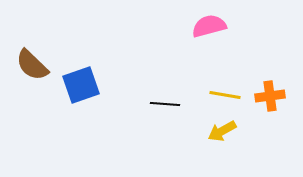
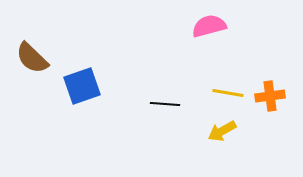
brown semicircle: moved 7 px up
blue square: moved 1 px right, 1 px down
yellow line: moved 3 px right, 2 px up
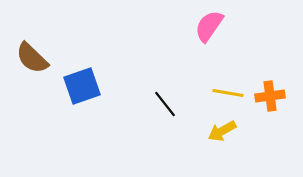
pink semicircle: rotated 40 degrees counterclockwise
black line: rotated 48 degrees clockwise
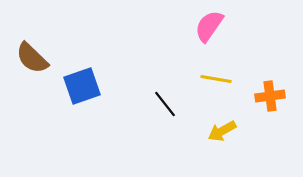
yellow line: moved 12 px left, 14 px up
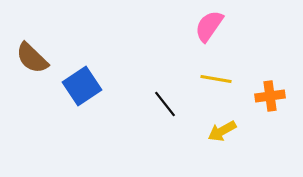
blue square: rotated 15 degrees counterclockwise
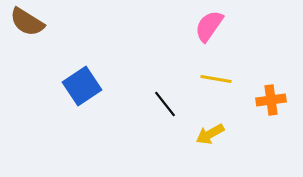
brown semicircle: moved 5 px left, 36 px up; rotated 12 degrees counterclockwise
orange cross: moved 1 px right, 4 px down
yellow arrow: moved 12 px left, 3 px down
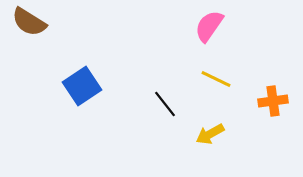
brown semicircle: moved 2 px right
yellow line: rotated 16 degrees clockwise
orange cross: moved 2 px right, 1 px down
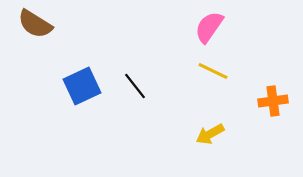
brown semicircle: moved 6 px right, 2 px down
pink semicircle: moved 1 px down
yellow line: moved 3 px left, 8 px up
blue square: rotated 9 degrees clockwise
black line: moved 30 px left, 18 px up
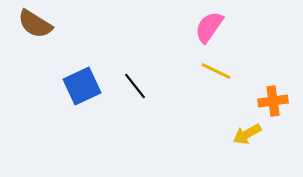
yellow line: moved 3 px right
yellow arrow: moved 37 px right
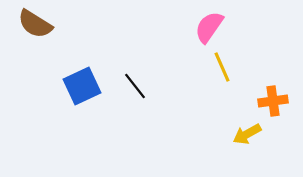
yellow line: moved 6 px right, 4 px up; rotated 40 degrees clockwise
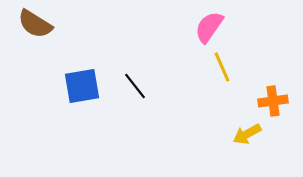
blue square: rotated 15 degrees clockwise
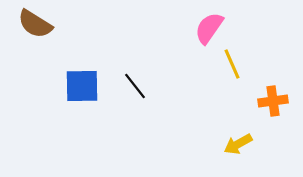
pink semicircle: moved 1 px down
yellow line: moved 10 px right, 3 px up
blue square: rotated 9 degrees clockwise
yellow arrow: moved 9 px left, 10 px down
